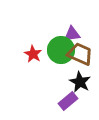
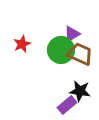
purple triangle: rotated 24 degrees counterclockwise
red star: moved 11 px left, 10 px up; rotated 18 degrees clockwise
black star: moved 9 px down; rotated 20 degrees counterclockwise
purple rectangle: moved 1 px left, 4 px down
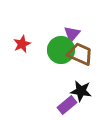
purple triangle: rotated 18 degrees counterclockwise
black star: moved 1 px right
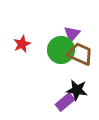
black star: moved 4 px left, 1 px up
purple rectangle: moved 2 px left, 3 px up
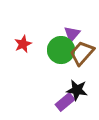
red star: moved 1 px right
brown trapezoid: moved 2 px right, 1 px up; rotated 72 degrees counterclockwise
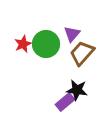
green circle: moved 15 px left, 6 px up
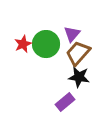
brown trapezoid: moved 4 px left
black star: moved 2 px right, 13 px up
